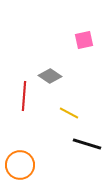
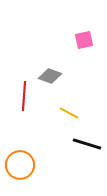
gray diamond: rotated 15 degrees counterclockwise
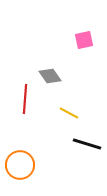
gray diamond: rotated 35 degrees clockwise
red line: moved 1 px right, 3 px down
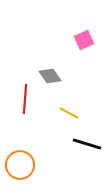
pink square: rotated 12 degrees counterclockwise
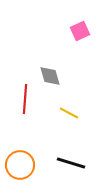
pink square: moved 4 px left, 9 px up
gray diamond: rotated 20 degrees clockwise
black line: moved 16 px left, 19 px down
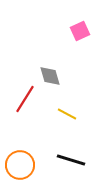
red line: rotated 28 degrees clockwise
yellow line: moved 2 px left, 1 px down
black line: moved 3 px up
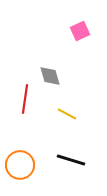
red line: rotated 24 degrees counterclockwise
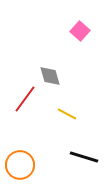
pink square: rotated 24 degrees counterclockwise
red line: rotated 28 degrees clockwise
black line: moved 13 px right, 3 px up
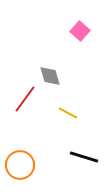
yellow line: moved 1 px right, 1 px up
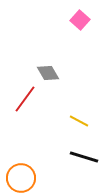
pink square: moved 11 px up
gray diamond: moved 2 px left, 3 px up; rotated 15 degrees counterclockwise
yellow line: moved 11 px right, 8 px down
orange circle: moved 1 px right, 13 px down
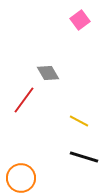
pink square: rotated 12 degrees clockwise
red line: moved 1 px left, 1 px down
